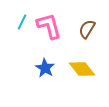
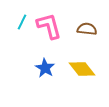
brown semicircle: rotated 66 degrees clockwise
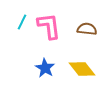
pink L-shape: rotated 8 degrees clockwise
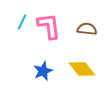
blue star: moved 2 px left, 3 px down; rotated 18 degrees clockwise
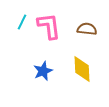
yellow diamond: rotated 36 degrees clockwise
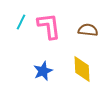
cyan line: moved 1 px left
brown semicircle: moved 1 px right, 1 px down
